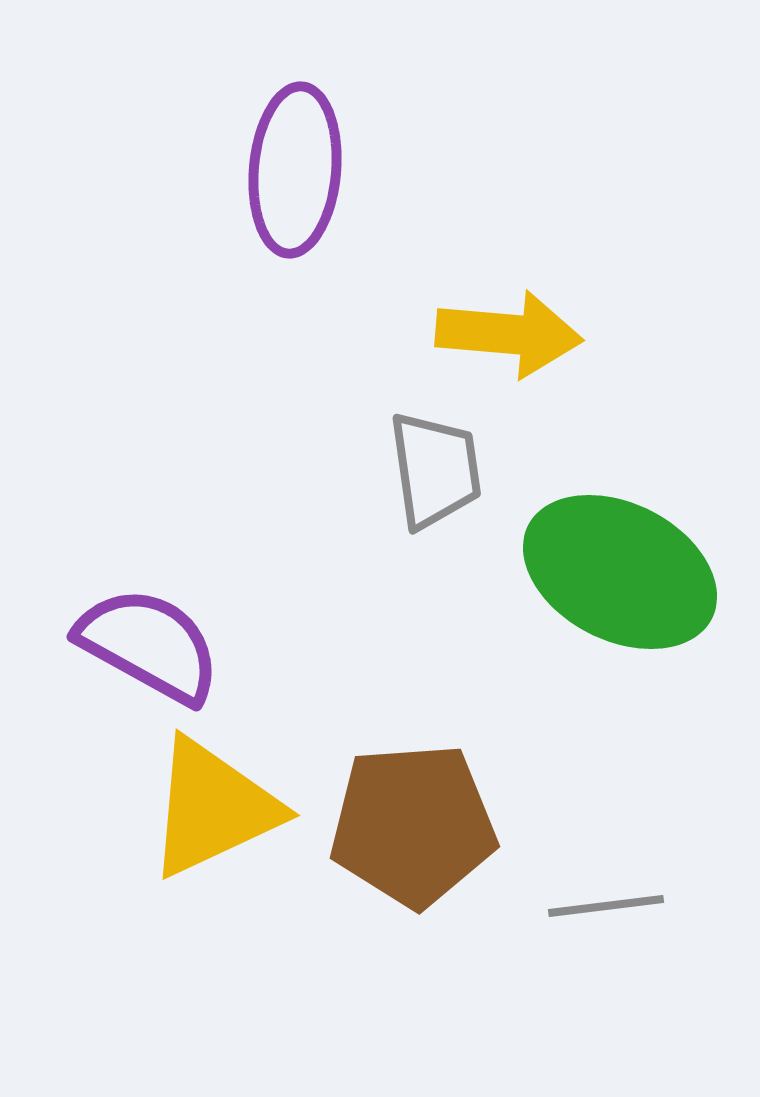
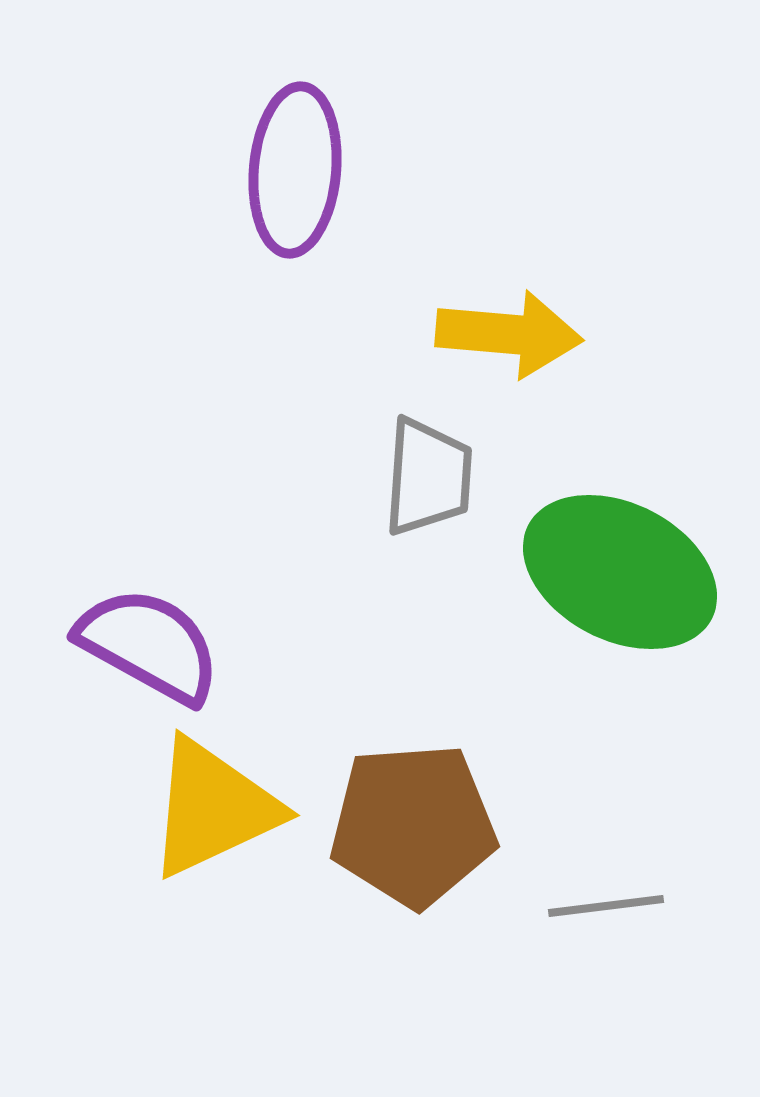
gray trapezoid: moved 7 px left, 7 px down; rotated 12 degrees clockwise
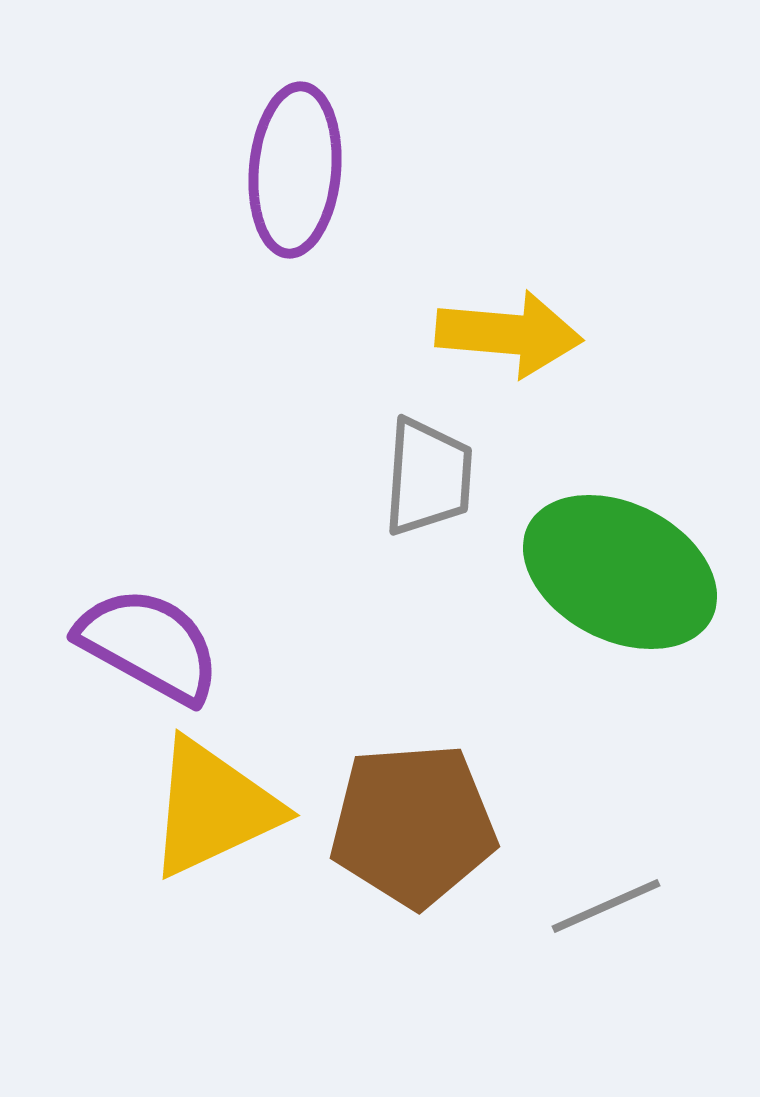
gray line: rotated 17 degrees counterclockwise
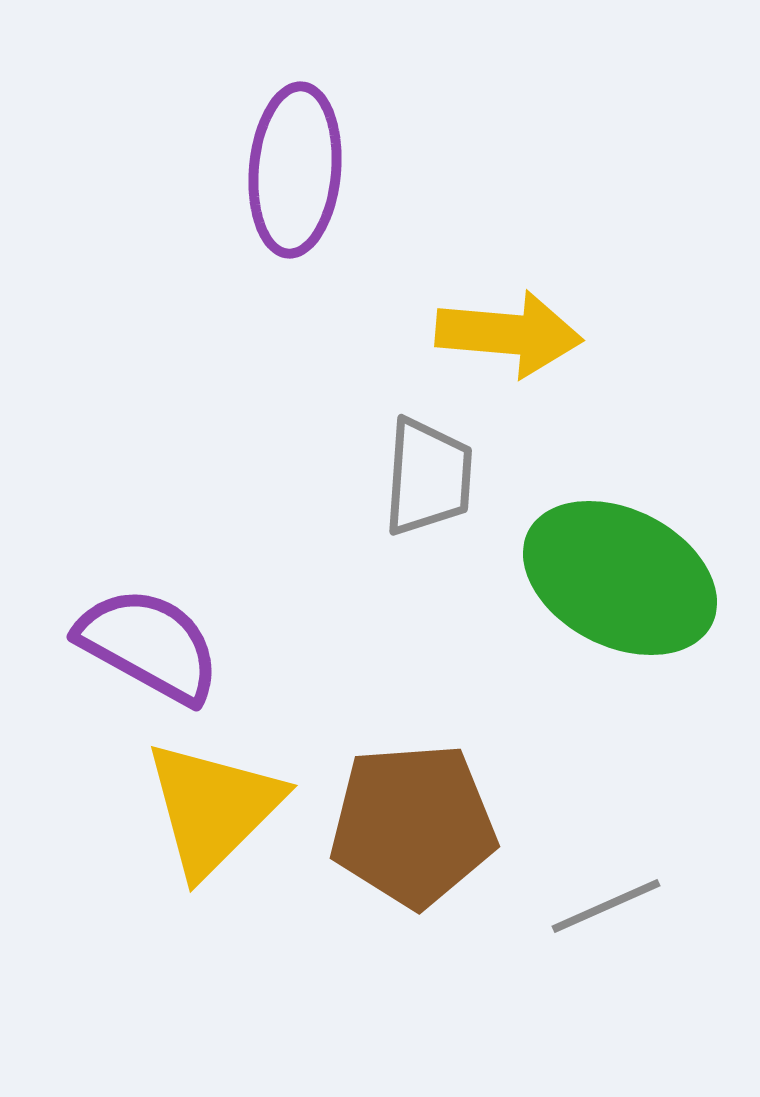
green ellipse: moved 6 px down
yellow triangle: rotated 20 degrees counterclockwise
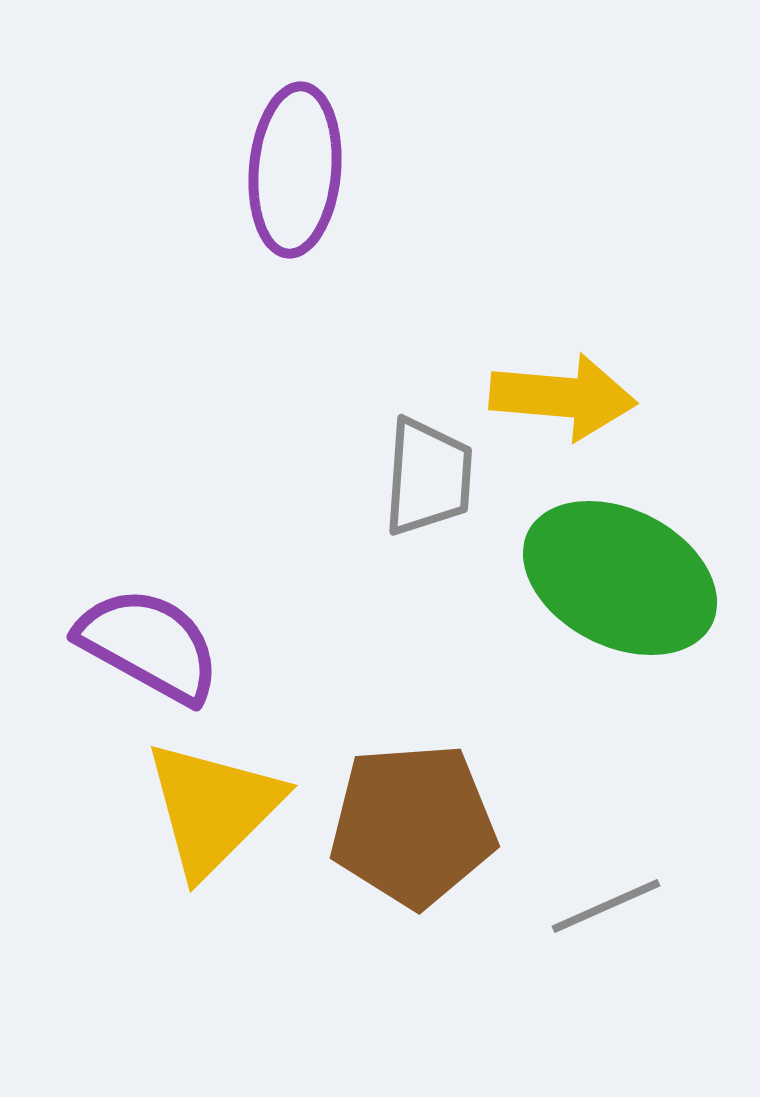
yellow arrow: moved 54 px right, 63 px down
